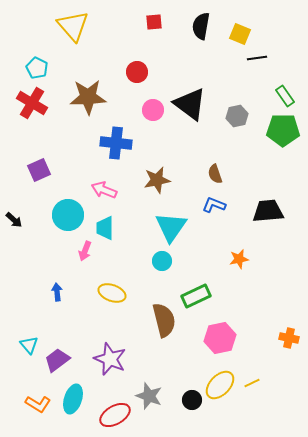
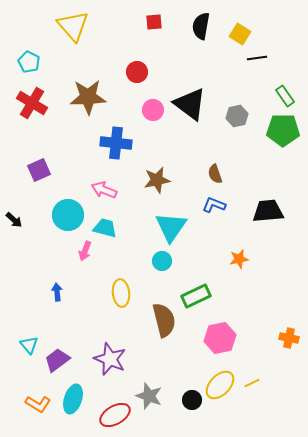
yellow square at (240, 34): rotated 10 degrees clockwise
cyan pentagon at (37, 68): moved 8 px left, 6 px up
cyan trapezoid at (105, 228): rotated 105 degrees clockwise
yellow ellipse at (112, 293): moved 9 px right; rotated 64 degrees clockwise
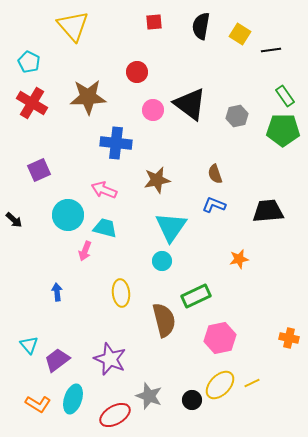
black line at (257, 58): moved 14 px right, 8 px up
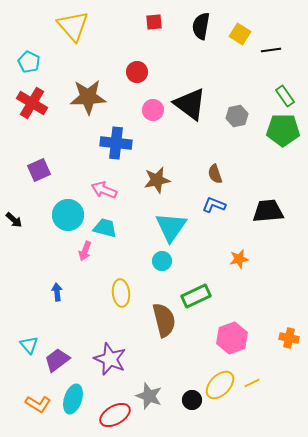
pink hexagon at (220, 338): moved 12 px right; rotated 8 degrees counterclockwise
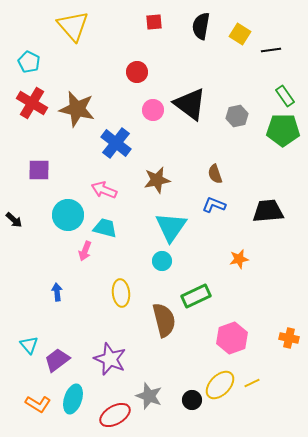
brown star at (88, 97): moved 11 px left, 12 px down; rotated 15 degrees clockwise
blue cross at (116, 143): rotated 32 degrees clockwise
purple square at (39, 170): rotated 25 degrees clockwise
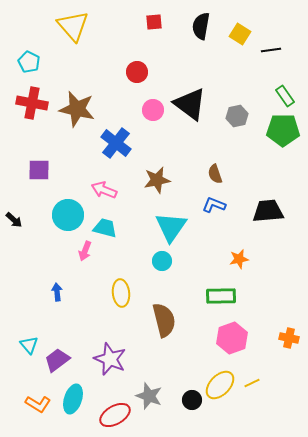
red cross at (32, 103): rotated 20 degrees counterclockwise
green rectangle at (196, 296): moved 25 px right; rotated 24 degrees clockwise
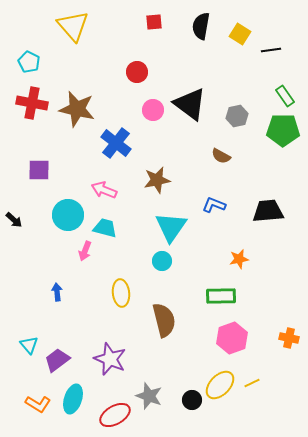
brown semicircle at (215, 174): moved 6 px right, 18 px up; rotated 42 degrees counterclockwise
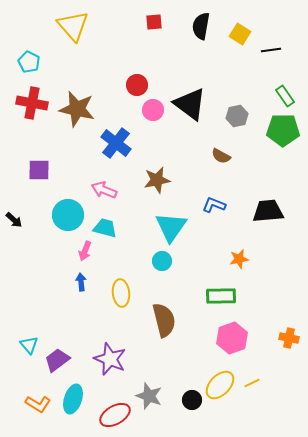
red circle at (137, 72): moved 13 px down
blue arrow at (57, 292): moved 24 px right, 10 px up
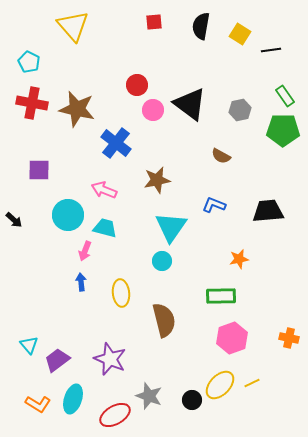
gray hexagon at (237, 116): moved 3 px right, 6 px up
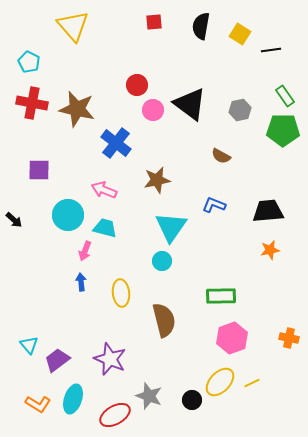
orange star at (239, 259): moved 31 px right, 9 px up
yellow ellipse at (220, 385): moved 3 px up
